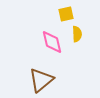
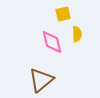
yellow square: moved 3 px left
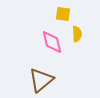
yellow square: rotated 21 degrees clockwise
